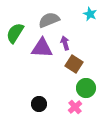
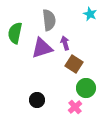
gray semicircle: rotated 105 degrees clockwise
green semicircle: rotated 20 degrees counterclockwise
purple triangle: rotated 20 degrees counterclockwise
black circle: moved 2 px left, 4 px up
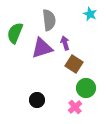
green semicircle: rotated 10 degrees clockwise
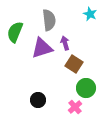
green semicircle: moved 1 px up
black circle: moved 1 px right
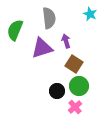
gray semicircle: moved 2 px up
green semicircle: moved 2 px up
purple arrow: moved 1 px right, 2 px up
green circle: moved 7 px left, 2 px up
black circle: moved 19 px right, 9 px up
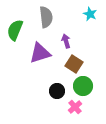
gray semicircle: moved 3 px left, 1 px up
purple triangle: moved 2 px left, 5 px down
green circle: moved 4 px right
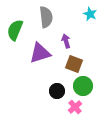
brown square: rotated 12 degrees counterclockwise
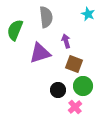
cyan star: moved 2 px left
black circle: moved 1 px right, 1 px up
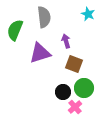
gray semicircle: moved 2 px left
green circle: moved 1 px right, 2 px down
black circle: moved 5 px right, 2 px down
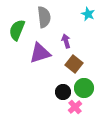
green semicircle: moved 2 px right
brown square: rotated 18 degrees clockwise
